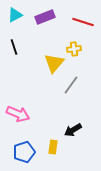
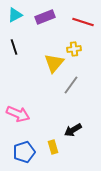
yellow rectangle: rotated 24 degrees counterclockwise
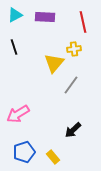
purple rectangle: rotated 24 degrees clockwise
red line: rotated 60 degrees clockwise
pink arrow: rotated 125 degrees clockwise
black arrow: rotated 12 degrees counterclockwise
yellow rectangle: moved 10 px down; rotated 24 degrees counterclockwise
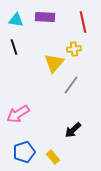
cyan triangle: moved 1 px right, 5 px down; rotated 35 degrees clockwise
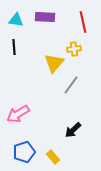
black line: rotated 14 degrees clockwise
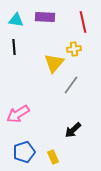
yellow rectangle: rotated 16 degrees clockwise
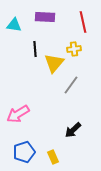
cyan triangle: moved 2 px left, 5 px down
black line: moved 21 px right, 2 px down
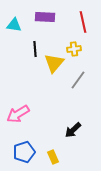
gray line: moved 7 px right, 5 px up
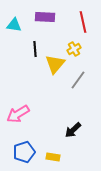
yellow cross: rotated 24 degrees counterclockwise
yellow triangle: moved 1 px right, 1 px down
yellow rectangle: rotated 56 degrees counterclockwise
